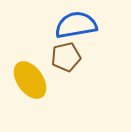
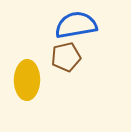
yellow ellipse: moved 3 px left; rotated 36 degrees clockwise
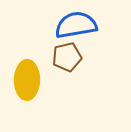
brown pentagon: moved 1 px right
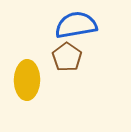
brown pentagon: rotated 24 degrees counterclockwise
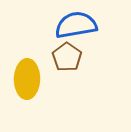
yellow ellipse: moved 1 px up
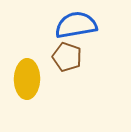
brown pentagon: rotated 16 degrees counterclockwise
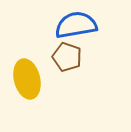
yellow ellipse: rotated 15 degrees counterclockwise
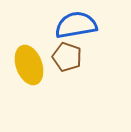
yellow ellipse: moved 2 px right, 14 px up; rotated 6 degrees counterclockwise
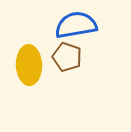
yellow ellipse: rotated 18 degrees clockwise
